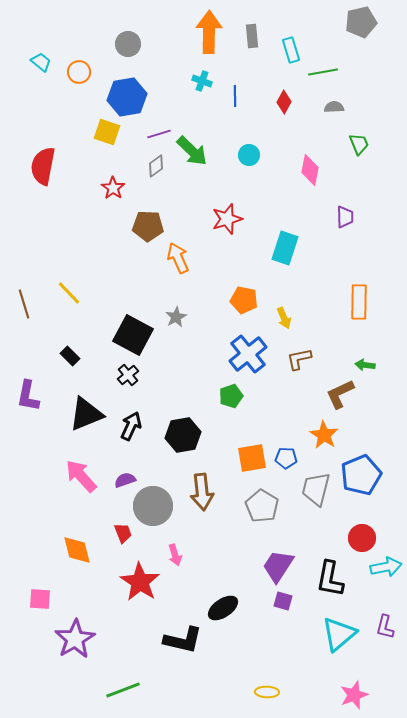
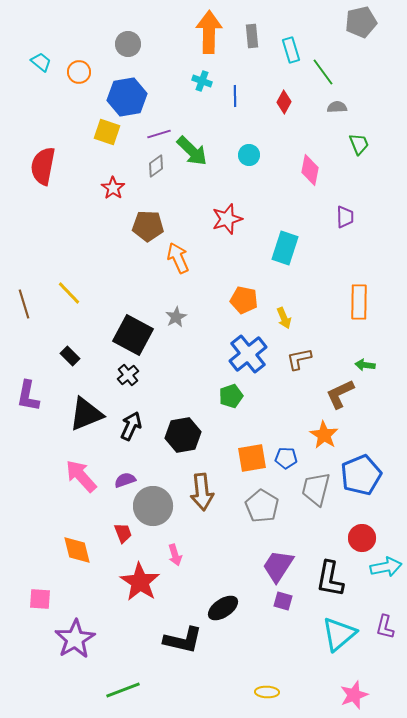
green line at (323, 72): rotated 64 degrees clockwise
gray semicircle at (334, 107): moved 3 px right
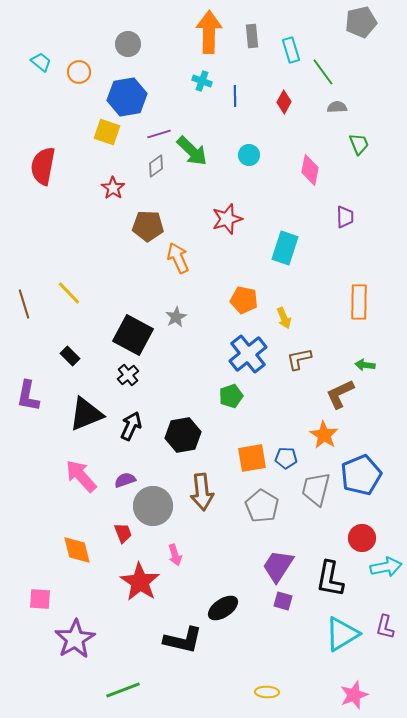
cyan triangle at (339, 634): moved 3 px right; rotated 9 degrees clockwise
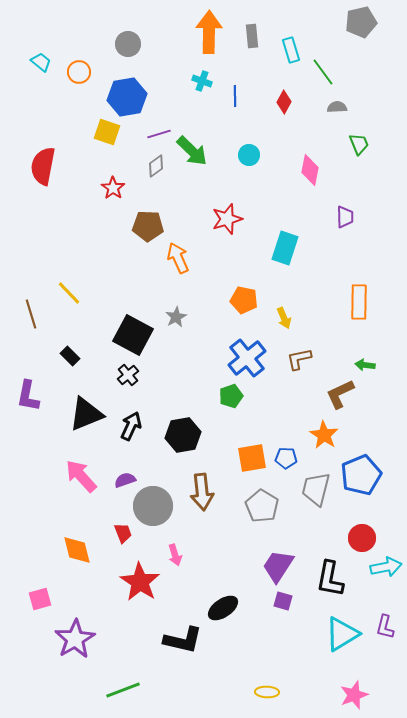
brown line at (24, 304): moved 7 px right, 10 px down
blue cross at (248, 354): moved 1 px left, 4 px down
pink square at (40, 599): rotated 20 degrees counterclockwise
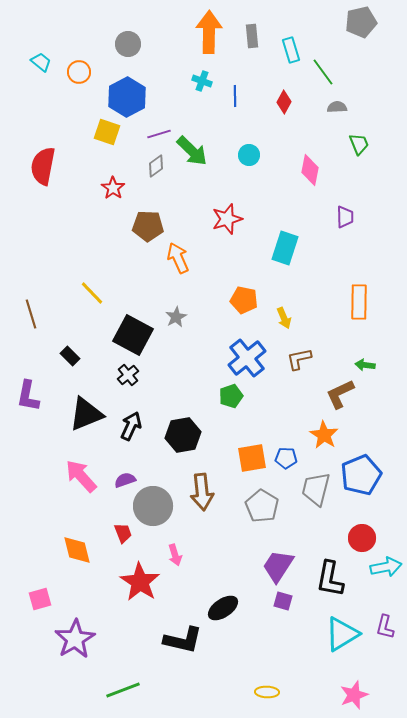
blue hexagon at (127, 97): rotated 18 degrees counterclockwise
yellow line at (69, 293): moved 23 px right
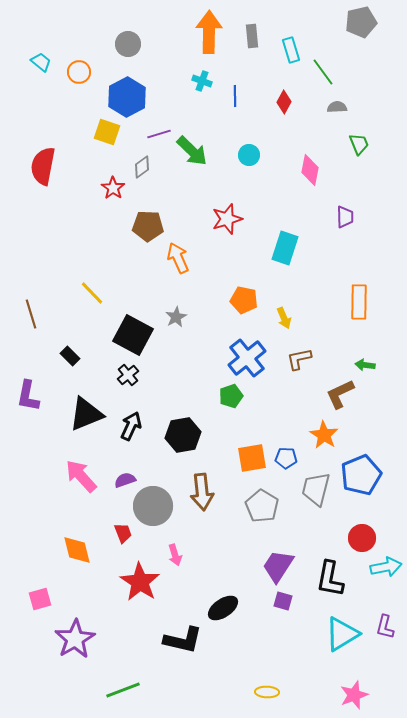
gray diamond at (156, 166): moved 14 px left, 1 px down
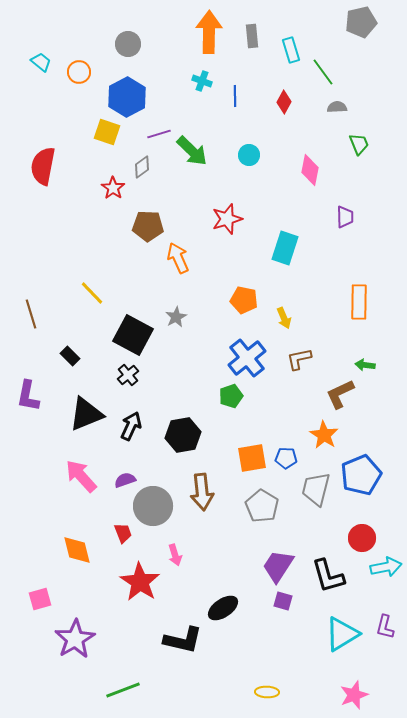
black L-shape at (330, 579): moved 2 px left, 3 px up; rotated 27 degrees counterclockwise
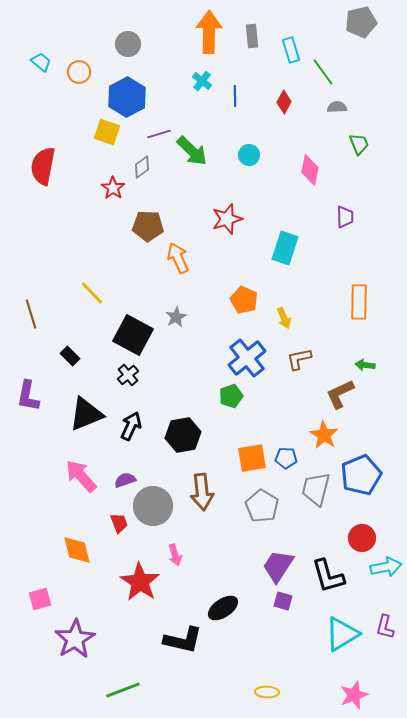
cyan cross at (202, 81): rotated 18 degrees clockwise
orange pentagon at (244, 300): rotated 12 degrees clockwise
red trapezoid at (123, 533): moved 4 px left, 10 px up
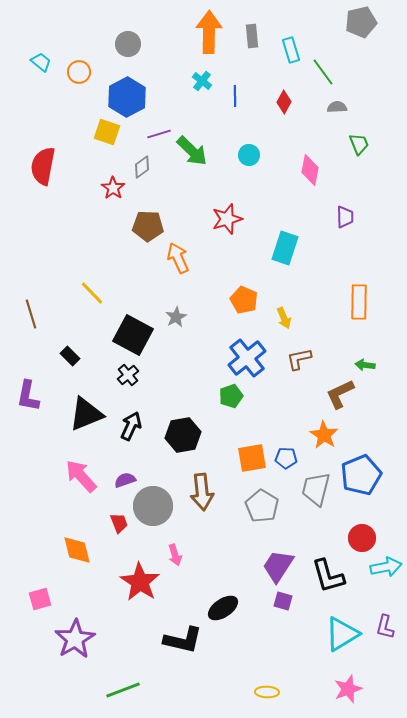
pink star at (354, 695): moved 6 px left, 6 px up
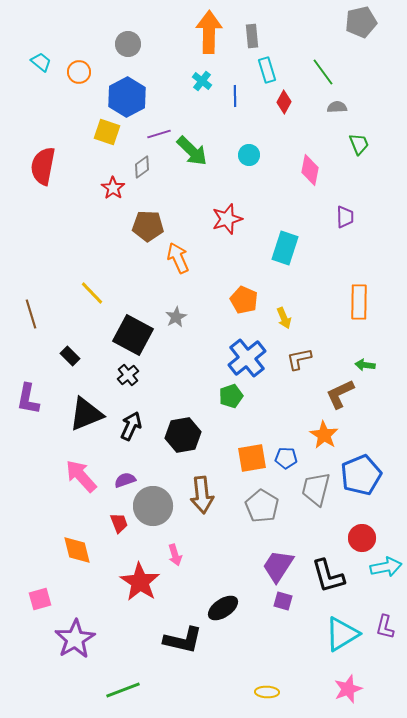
cyan rectangle at (291, 50): moved 24 px left, 20 px down
purple L-shape at (28, 396): moved 3 px down
brown arrow at (202, 492): moved 3 px down
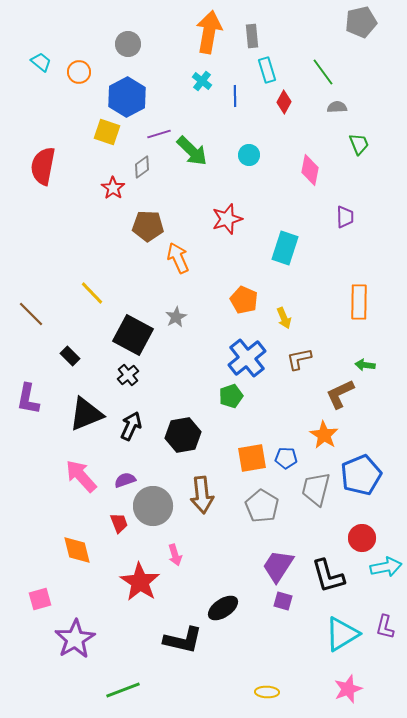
orange arrow at (209, 32): rotated 9 degrees clockwise
brown line at (31, 314): rotated 28 degrees counterclockwise
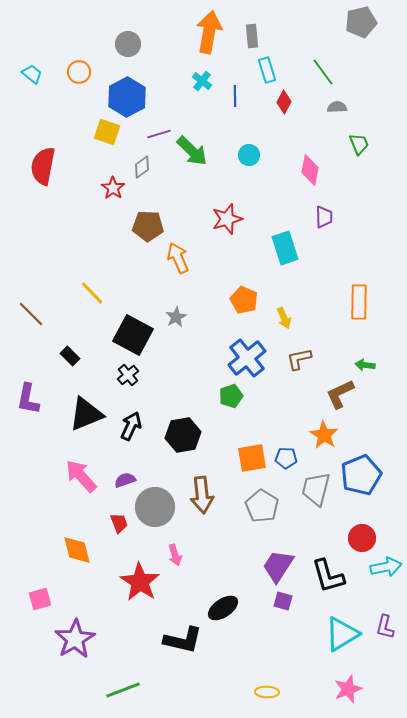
cyan trapezoid at (41, 62): moved 9 px left, 12 px down
purple trapezoid at (345, 217): moved 21 px left
cyan rectangle at (285, 248): rotated 36 degrees counterclockwise
gray circle at (153, 506): moved 2 px right, 1 px down
